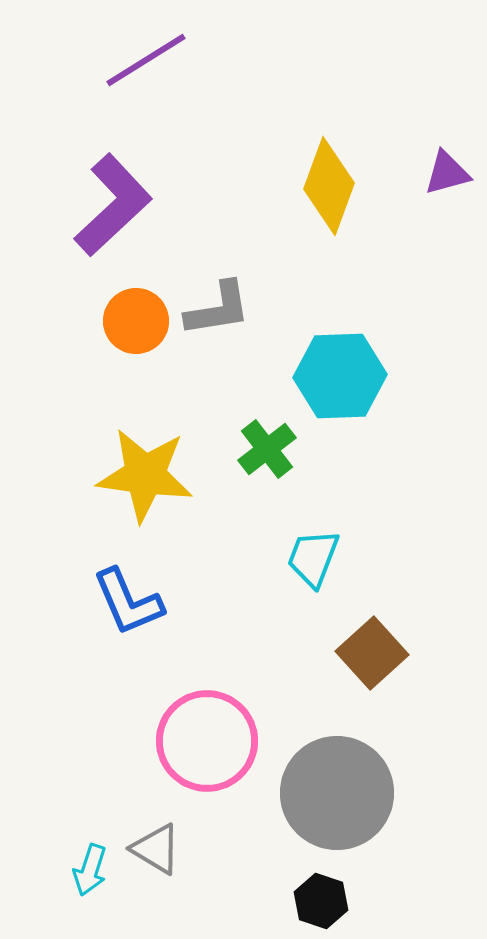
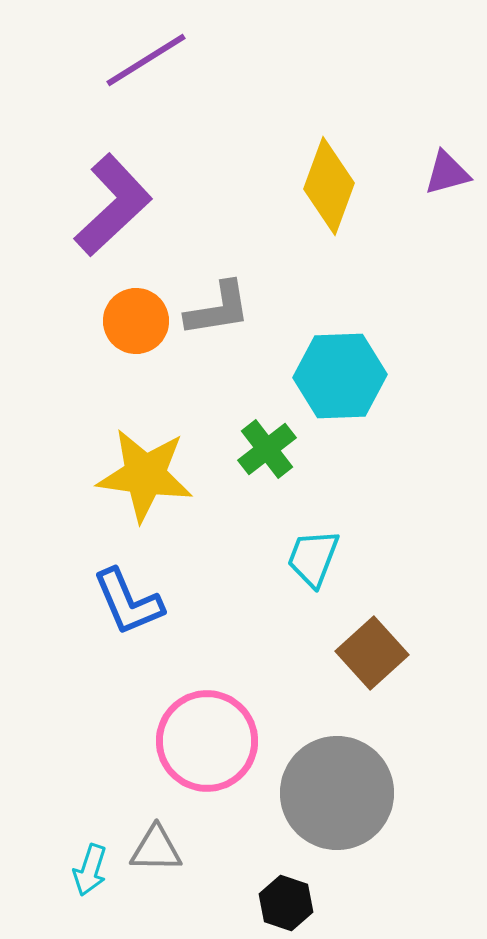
gray triangle: rotated 30 degrees counterclockwise
black hexagon: moved 35 px left, 2 px down
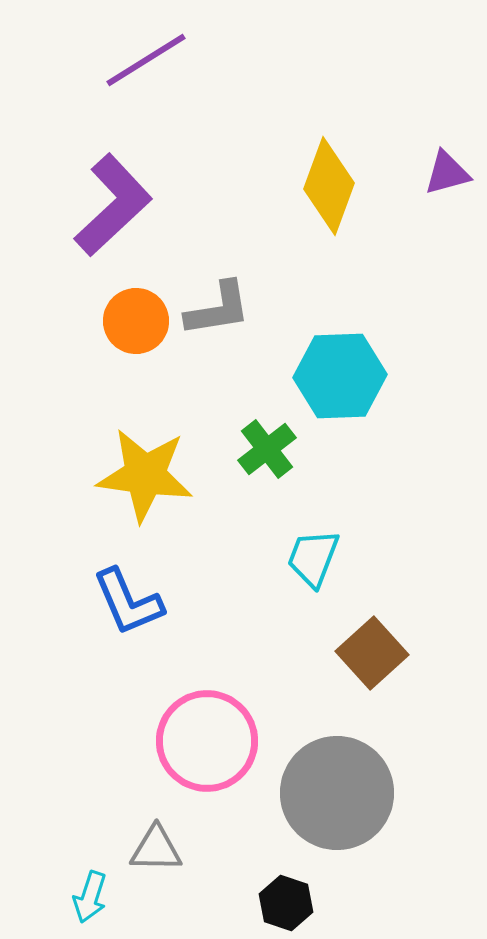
cyan arrow: moved 27 px down
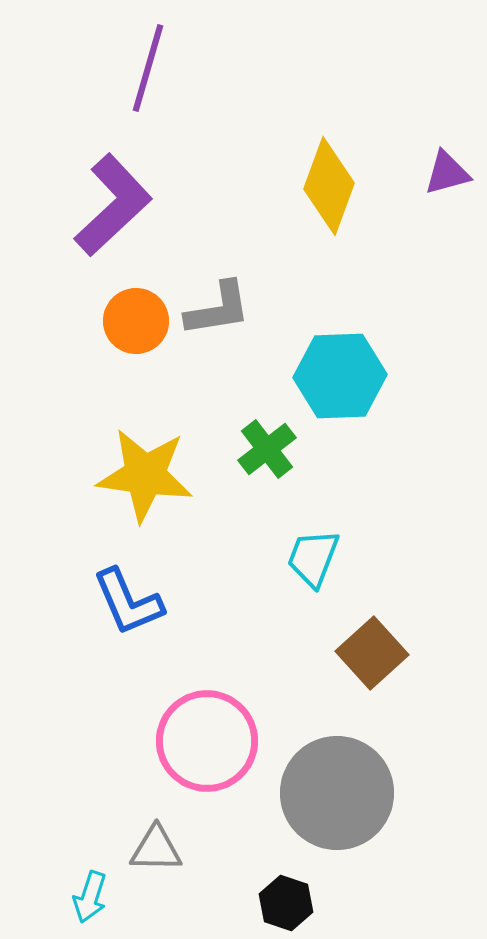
purple line: moved 2 px right, 8 px down; rotated 42 degrees counterclockwise
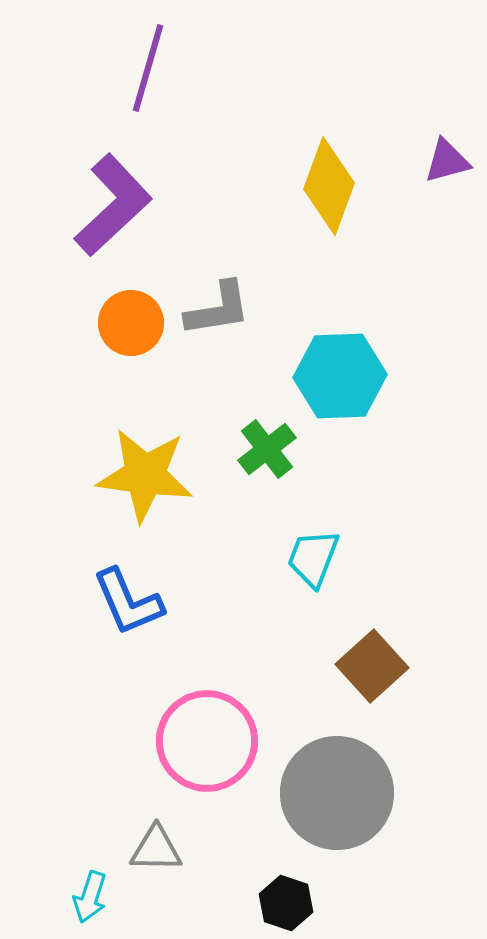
purple triangle: moved 12 px up
orange circle: moved 5 px left, 2 px down
brown square: moved 13 px down
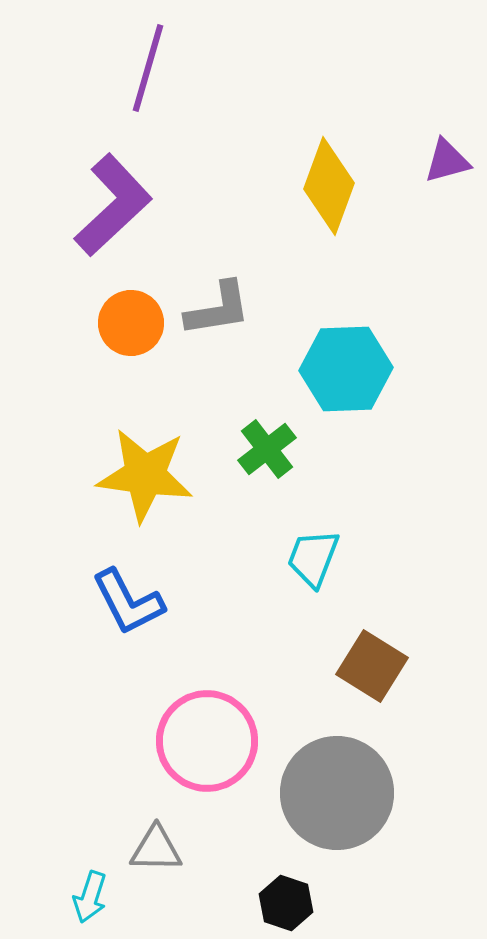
cyan hexagon: moved 6 px right, 7 px up
blue L-shape: rotated 4 degrees counterclockwise
brown square: rotated 16 degrees counterclockwise
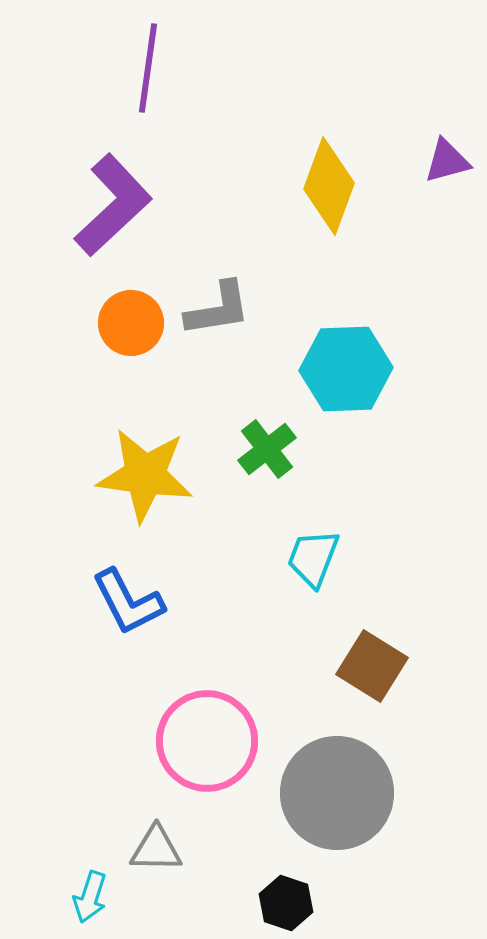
purple line: rotated 8 degrees counterclockwise
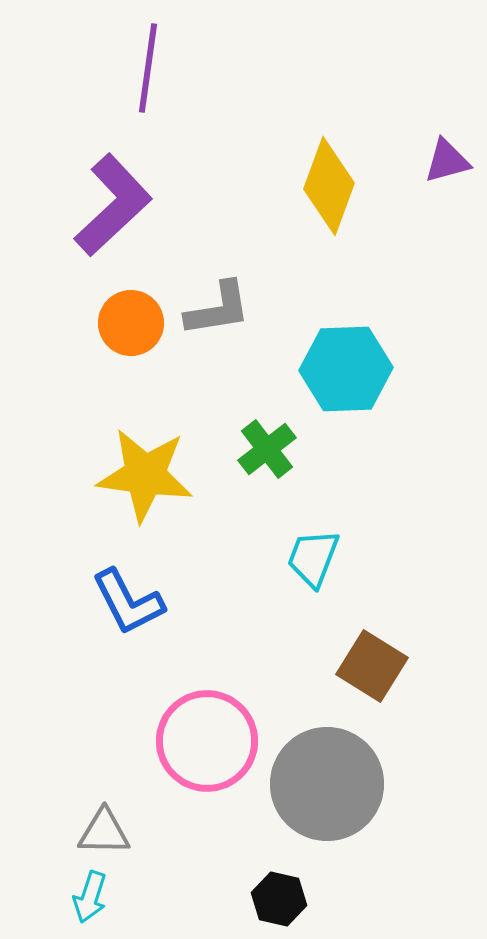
gray circle: moved 10 px left, 9 px up
gray triangle: moved 52 px left, 17 px up
black hexagon: moved 7 px left, 4 px up; rotated 6 degrees counterclockwise
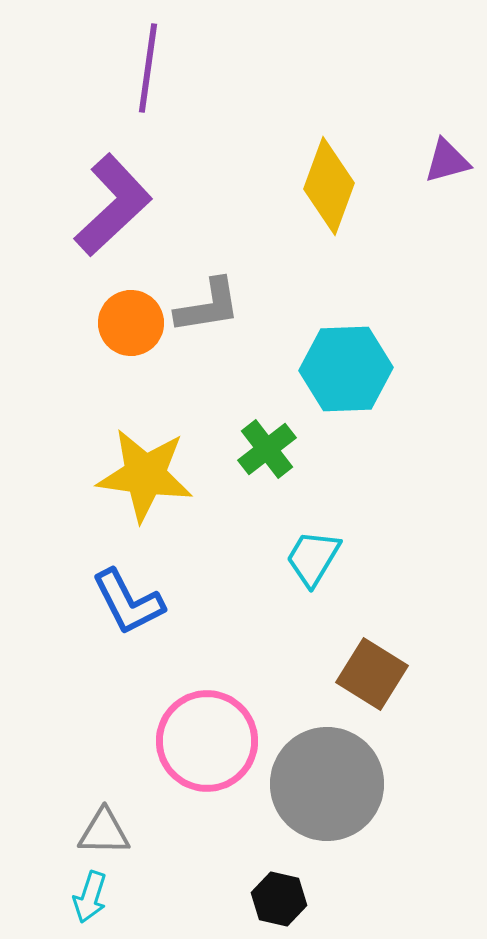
gray L-shape: moved 10 px left, 3 px up
cyan trapezoid: rotated 10 degrees clockwise
brown square: moved 8 px down
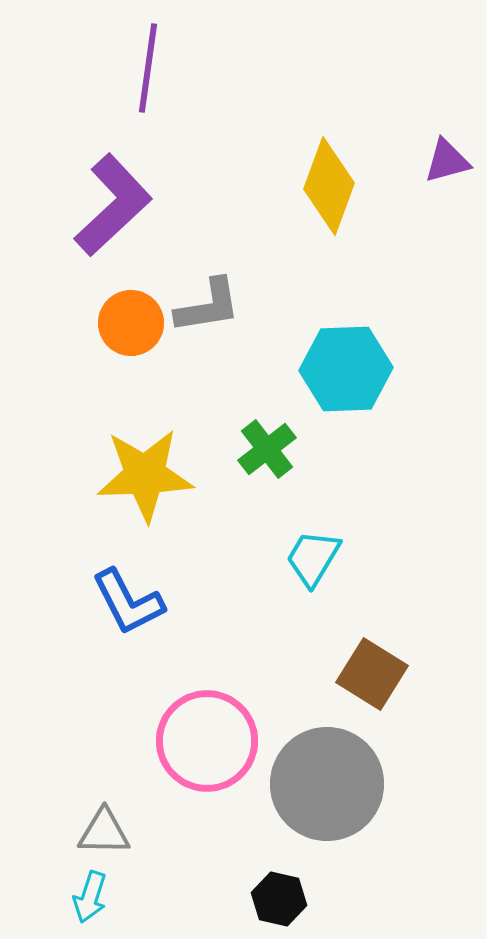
yellow star: rotated 10 degrees counterclockwise
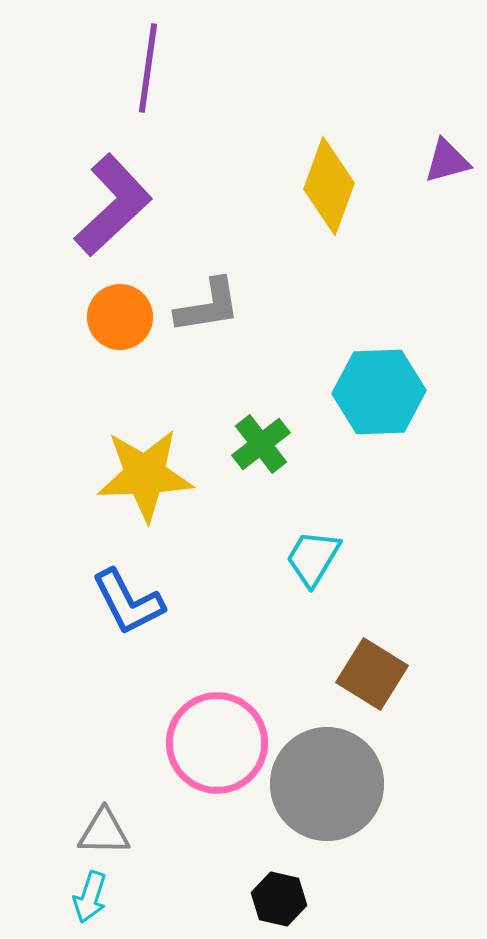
orange circle: moved 11 px left, 6 px up
cyan hexagon: moved 33 px right, 23 px down
green cross: moved 6 px left, 5 px up
pink circle: moved 10 px right, 2 px down
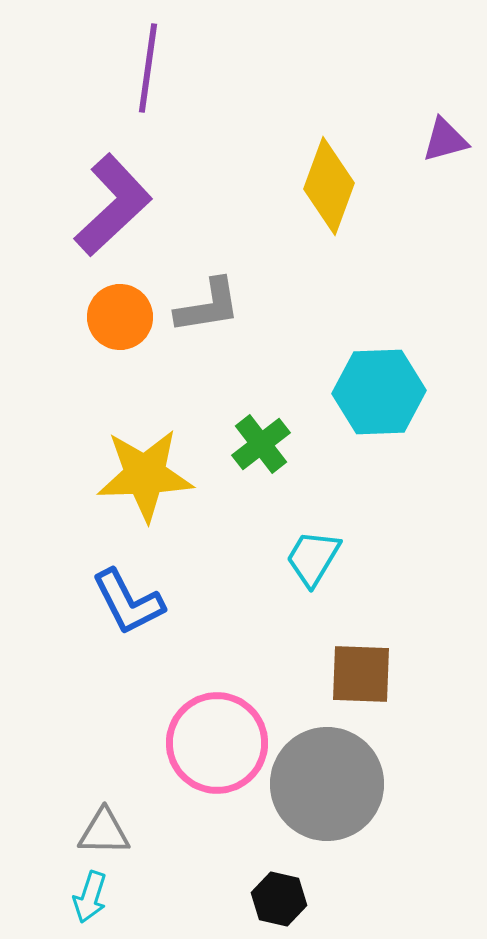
purple triangle: moved 2 px left, 21 px up
brown square: moved 11 px left; rotated 30 degrees counterclockwise
